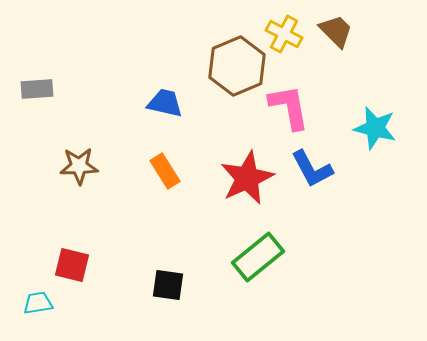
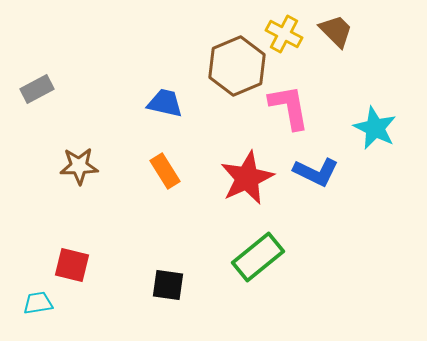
gray rectangle: rotated 24 degrees counterclockwise
cyan star: rotated 12 degrees clockwise
blue L-shape: moved 4 px right, 3 px down; rotated 36 degrees counterclockwise
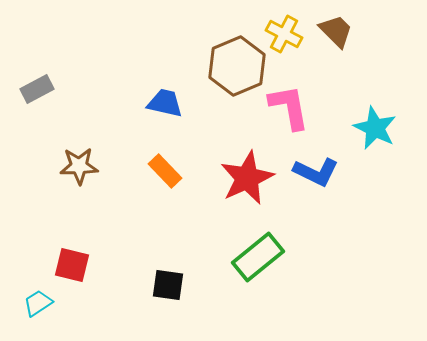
orange rectangle: rotated 12 degrees counterclockwise
cyan trapezoid: rotated 24 degrees counterclockwise
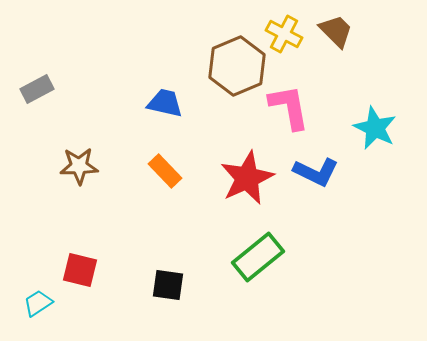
red square: moved 8 px right, 5 px down
